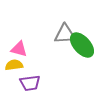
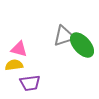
gray triangle: moved 1 px left, 2 px down; rotated 15 degrees counterclockwise
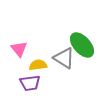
gray triangle: moved 22 px down; rotated 50 degrees clockwise
pink triangle: rotated 36 degrees clockwise
yellow semicircle: moved 24 px right
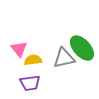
green ellipse: moved 3 px down
gray triangle: rotated 45 degrees counterclockwise
yellow semicircle: moved 5 px left, 5 px up
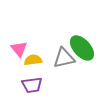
purple trapezoid: moved 2 px right, 2 px down
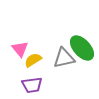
pink triangle: moved 1 px right
yellow semicircle: rotated 24 degrees counterclockwise
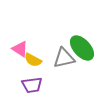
pink triangle: rotated 18 degrees counterclockwise
yellow semicircle: rotated 120 degrees counterclockwise
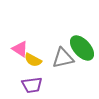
gray triangle: moved 1 px left
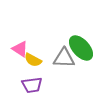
green ellipse: moved 1 px left
gray triangle: moved 1 px right; rotated 15 degrees clockwise
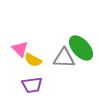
pink triangle: rotated 12 degrees clockwise
